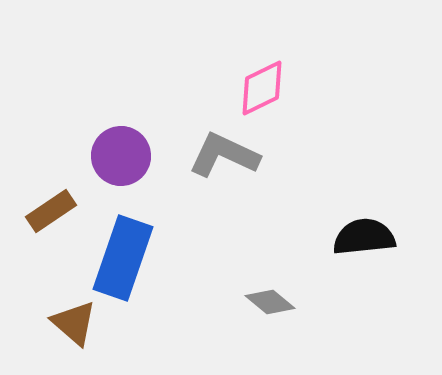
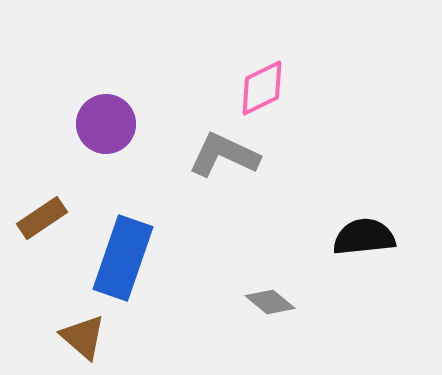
purple circle: moved 15 px left, 32 px up
brown rectangle: moved 9 px left, 7 px down
brown triangle: moved 9 px right, 14 px down
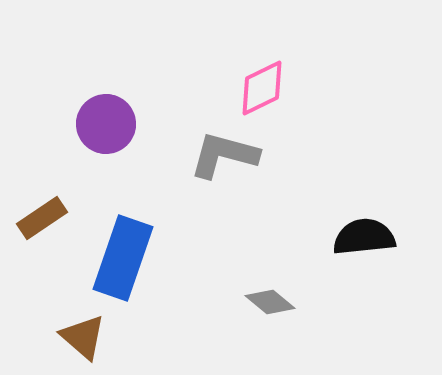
gray L-shape: rotated 10 degrees counterclockwise
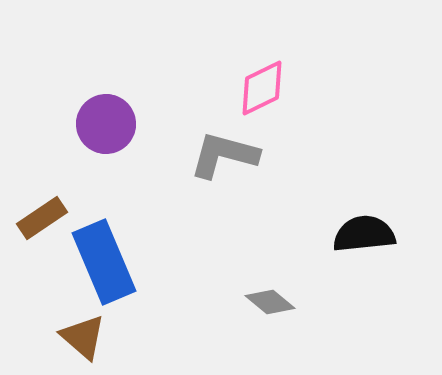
black semicircle: moved 3 px up
blue rectangle: moved 19 px left, 4 px down; rotated 42 degrees counterclockwise
